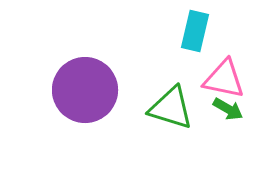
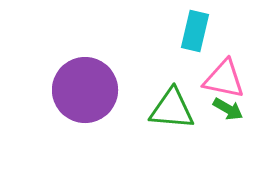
green triangle: moved 1 px right, 1 px down; rotated 12 degrees counterclockwise
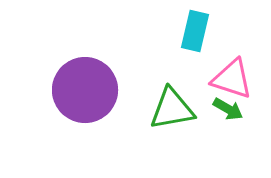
pink triangle: moved 8 px right; rotated 6 degrees clockwise
green triangle: rotated 15 degrees counterclockwise
